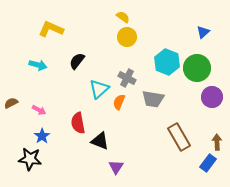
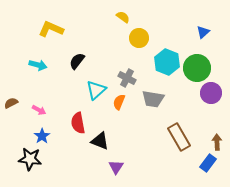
yellow circle: moved 12 px right, 1 px down
cyan triangle: moved 3 px left, 1 px down
purple circle: moved 1 px left, 4 px up
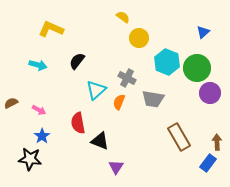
purple circle: moved 1 px left
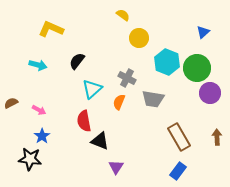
yellow semicircle: moved 2 px up
cyan triangle: moved 4 px left, 1 px up
red semicircle: moved 6 px right, 2 px up
brown arrow: moved 5 px up
blue rectangle: moved 30 px left, 8 px down
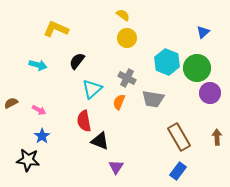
yellow L-shape: moved 5 px right
yellow circle: moved 12 px left
black star: moved 2 px left, 1 px down
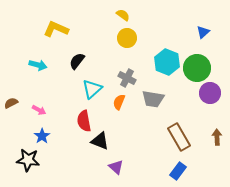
purple triangle: rotated 21 degrees counterclockwise
